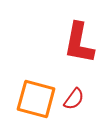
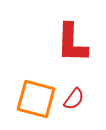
red L-shape: moved 7 px left; rotated 9 degrees counterclockwise
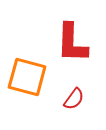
orange square: moved 9 px left, 22 px up
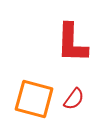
orange square: moved 7 px right, 22 px down
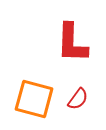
red semicircle: moved 4 px right
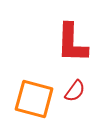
red semicircle: moved 3 px left, 8 px up
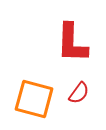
red semicircle: moved 4 px right, 2 px down
